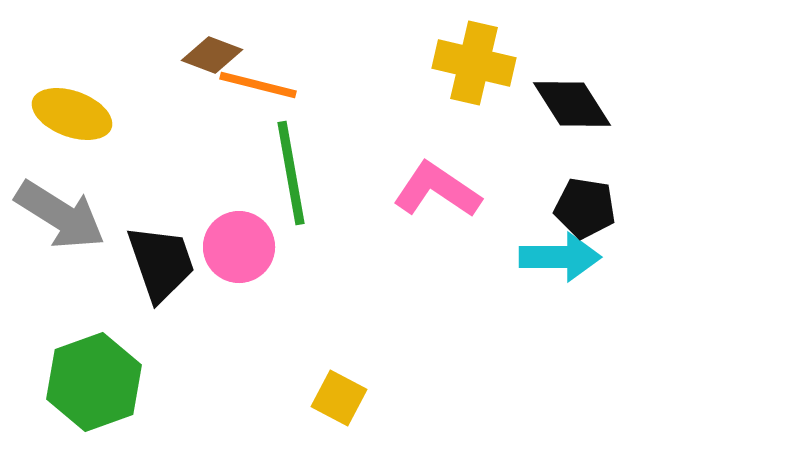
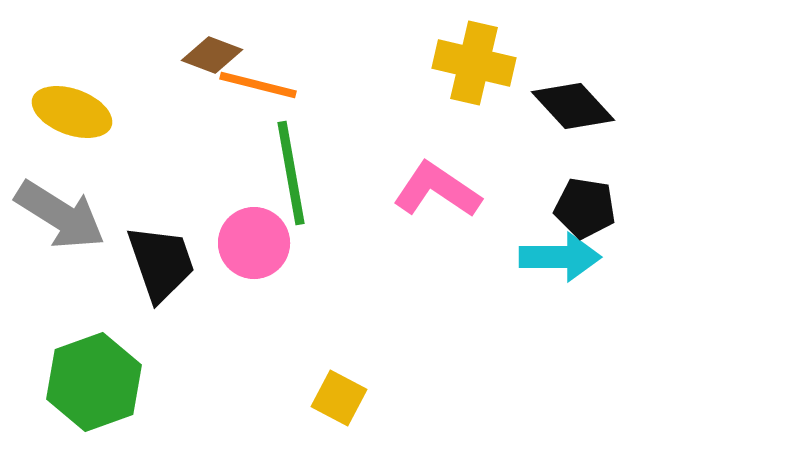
black diamond: moved 1 px right, 2 px down; rotated 10 degrees counterclockwise
yellow ellipse: moved 2 px up
pink circle: moved 15 px right, 4 px up
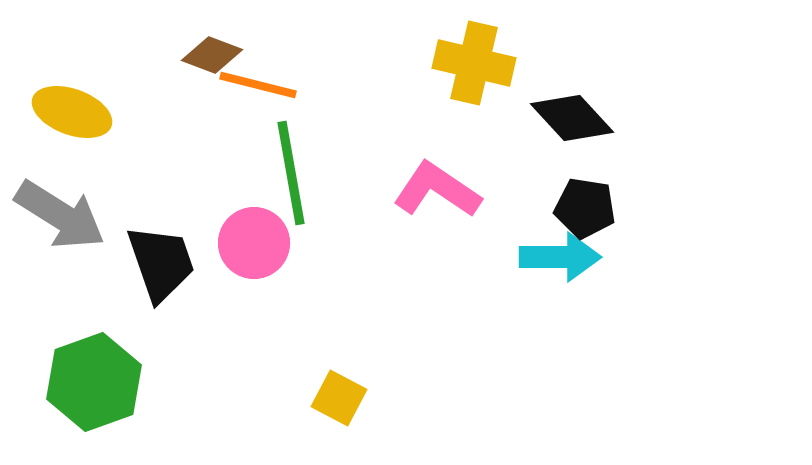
black diamond: moved 1 px left, 12 px down
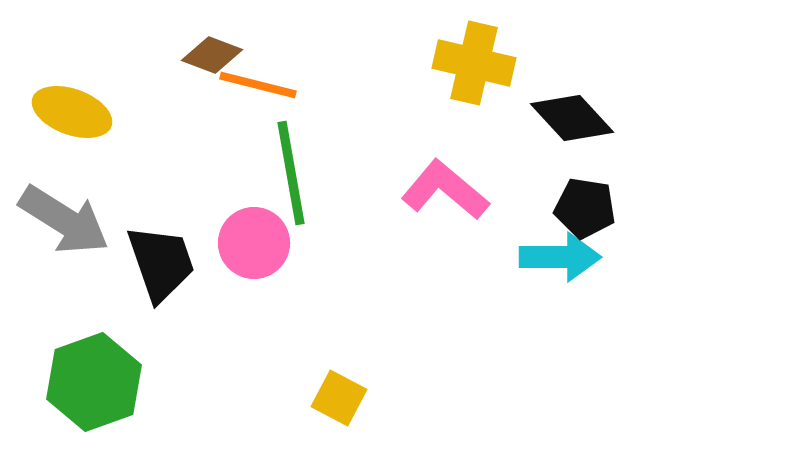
pink L-shape: moved 8 px right; rotated 6 degrees clockwise
gray arrow: moved 4 px right, 5 px down
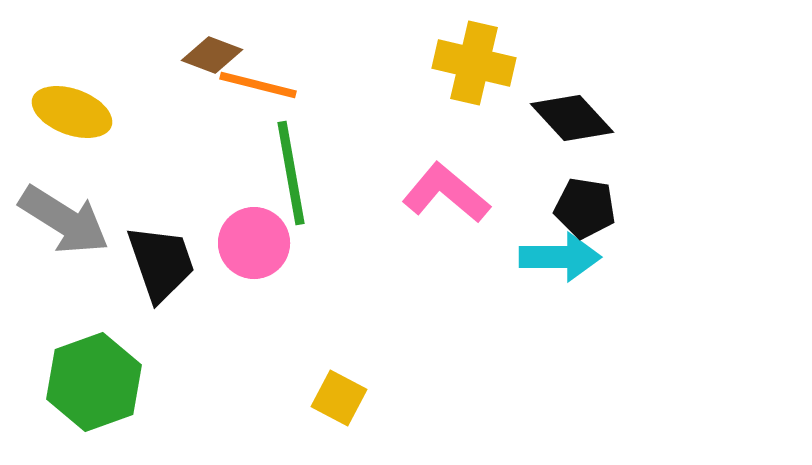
pink L-shape: moved 1 px right, 3 px down
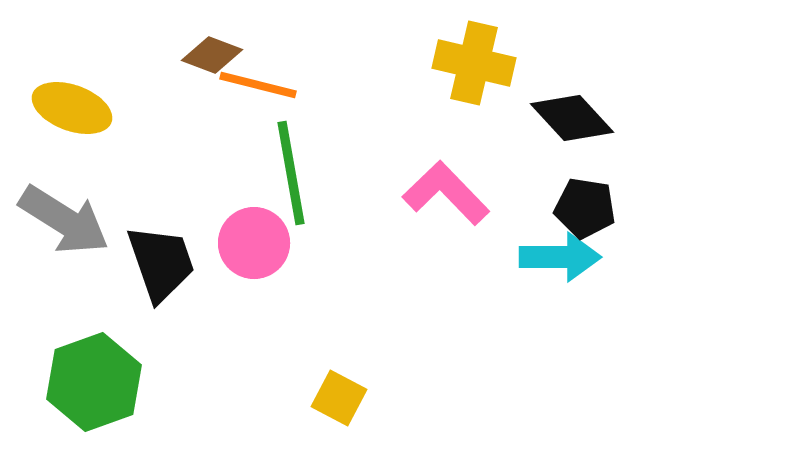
yellow ellipse: moved 4 px up
pink L-shape: rotated 6 degrees clockwise
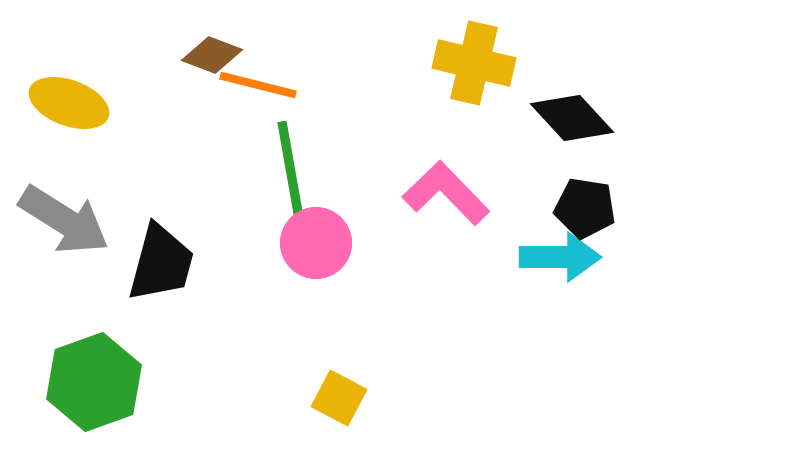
yellow ellipse: moved 3 px left, 5 px up
pink circle: moved 62 px right
black trapezoid: rotated 34 degrees clockwise
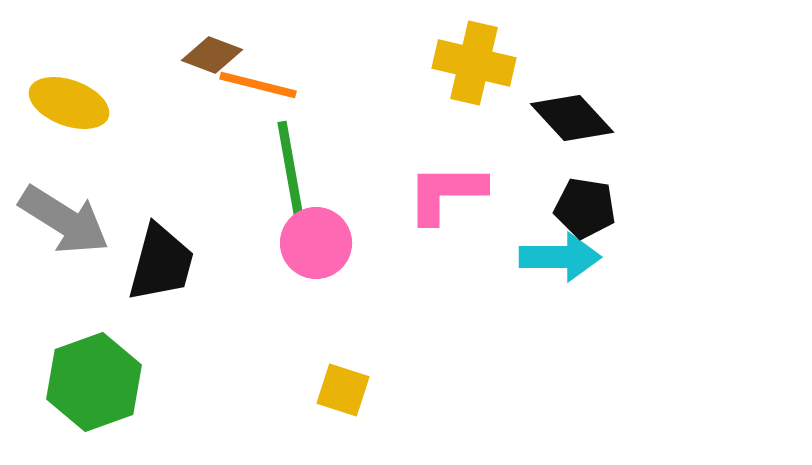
pink L-shape: rotated 46 degrees counterclockwise
yellow square: moved 4 px right, 8 px up; rotated 10 degrees counterclockwise
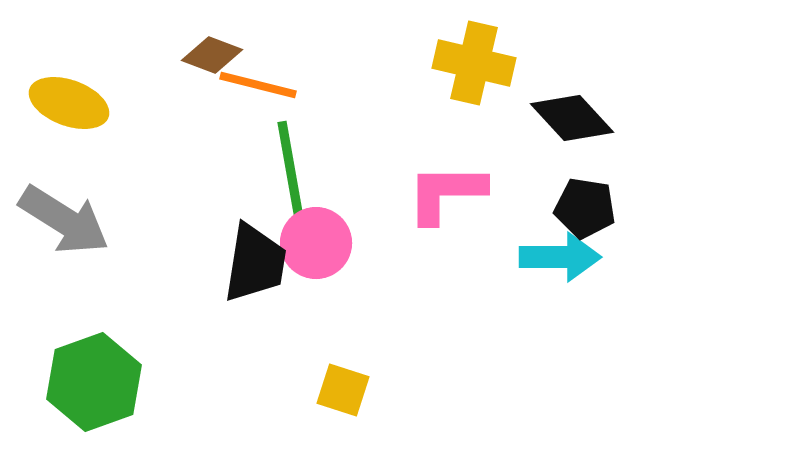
black trapezoid: moved 94 px right; rotated 6 degrees counterclockwise
